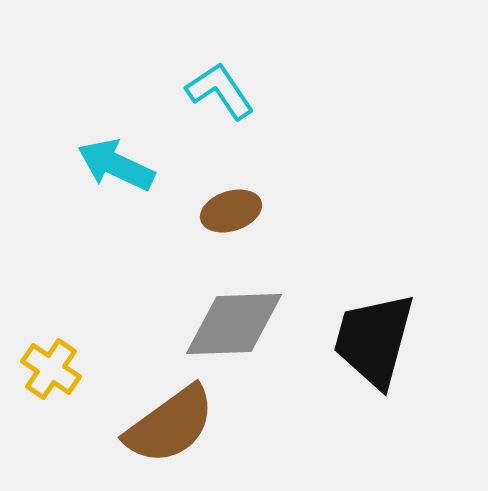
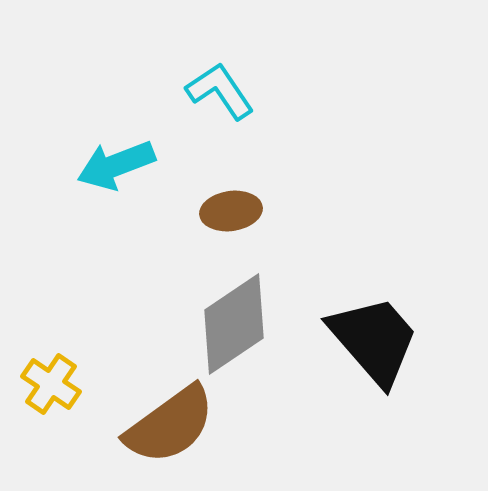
cyan arrow: rotated 46 degrees counterclockwise
brown ellipse: rotated 10 degrees clockwise
gray diamond: rotated 32 degrees counterclockwise
black trapezoid: rotated 124 degrees clockwise
yellow cross: moved 15 px down
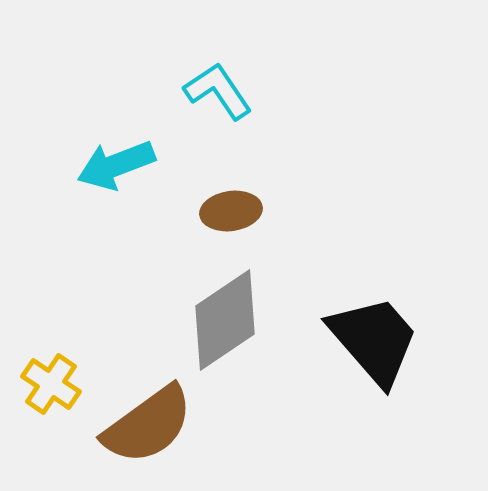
cyan L-shape: moved 2 px left
gray diamond: moved 9 px left, 4 px up
brown semicircle: moved 22 px left
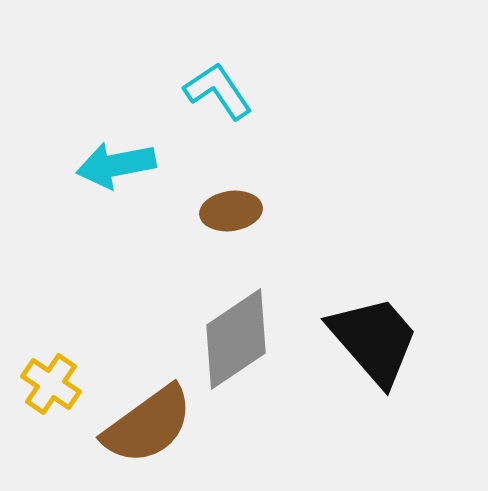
cyan arrow: rotated 10 degrees clockwise
gray diamond: moved 11 px right, 19 px down
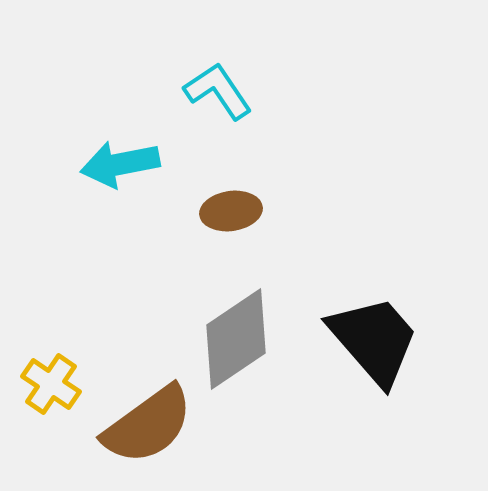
cyan arrow: moved 4 px right, 1 px up
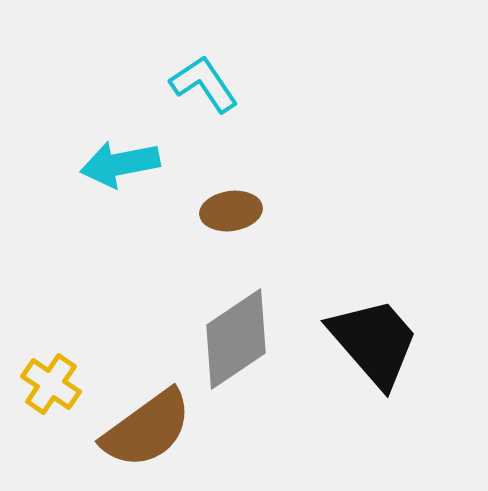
cyan L-shape: moved 14 px left, 7 px up
black trapezoid: moved 2 px down
brown semicircle: moved 1 px left, 4 px down
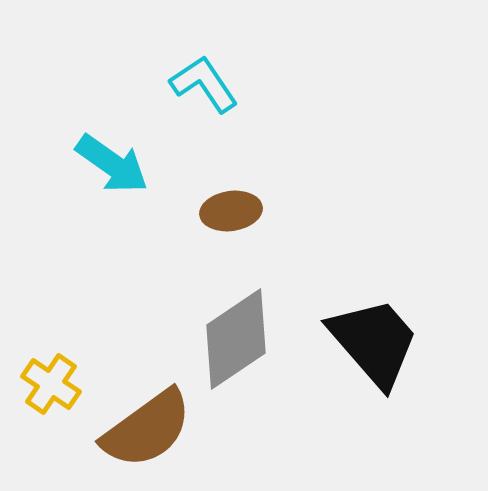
cyan arrow: moved 8 px left; rotated 134 degrees counterclockwise
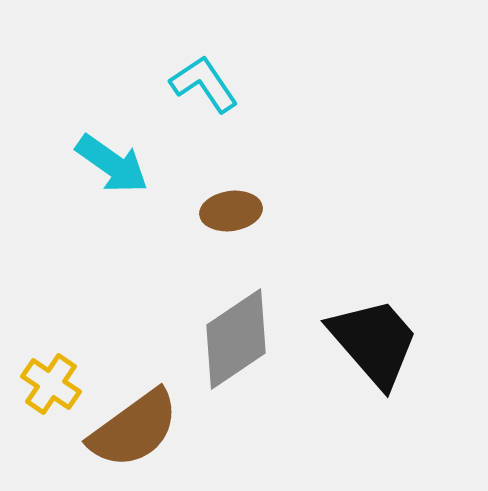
brown semicircle: moved 13 px left
